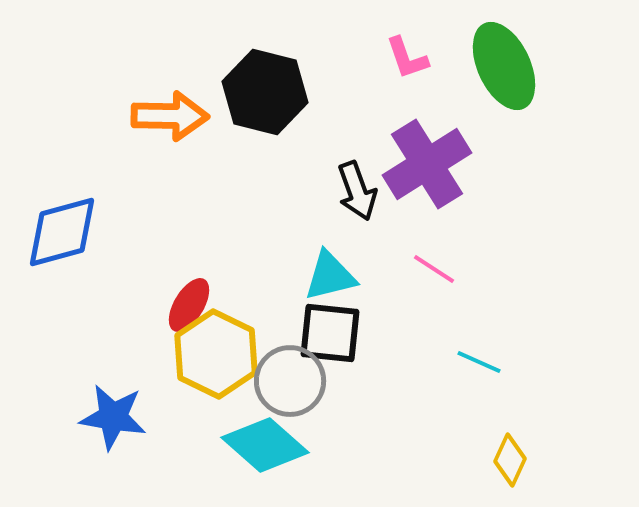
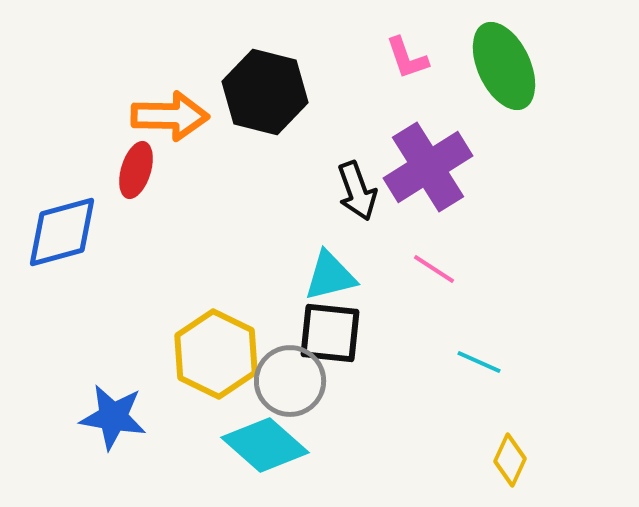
purple cross: moved 1 px right, 3 px down
red ellipse: moved 53 px left, 135 px up; rotated 14 degrees counterclockwise
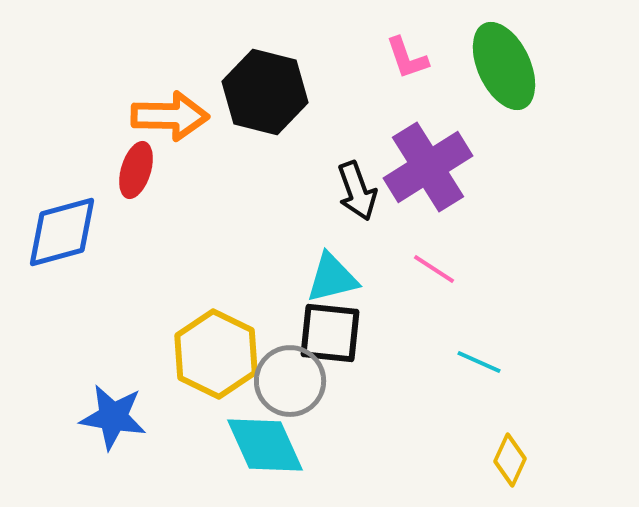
cyan triangle: moved 2 px right, 2 px down
cyan diamond: rotated 24 degrees clockwise
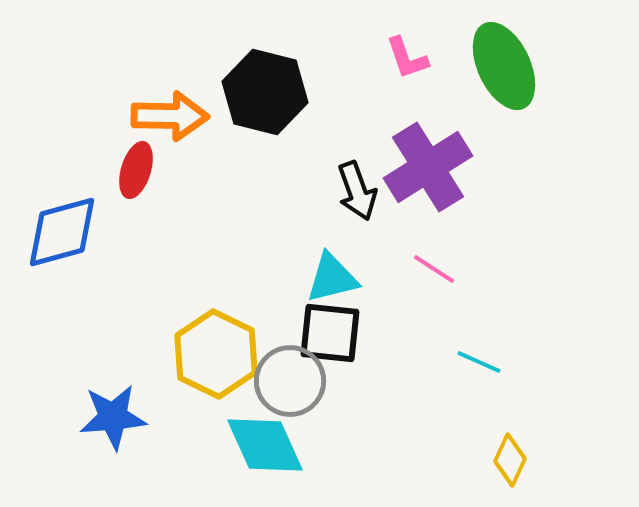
blue star: rotated 14 degrees counterclockwise
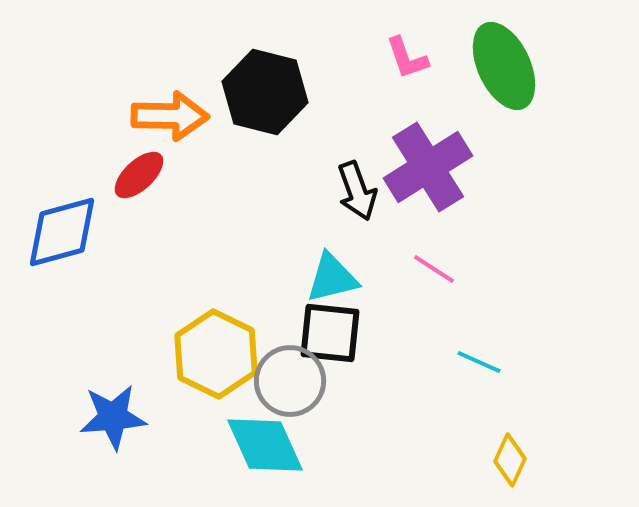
red ellipse: moved 3 px right, 5 px down; rotated 30 degrees clockwise
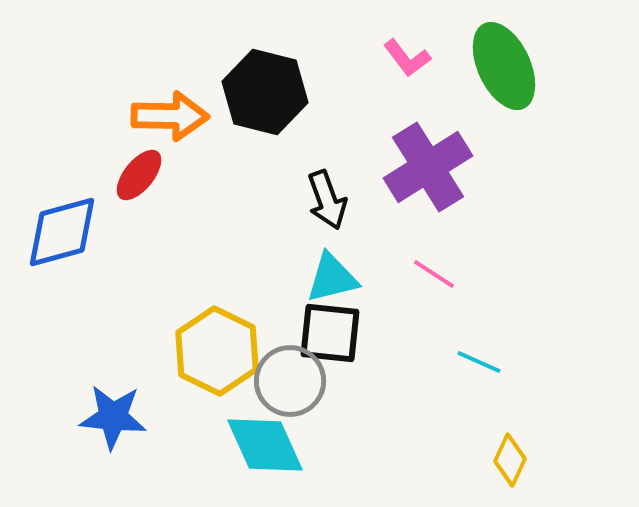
pink L-shape: rotated 18 degrees counterclockwise
red ellipse: rotated 8 degrees counterclockwise
black arrow: moved 30 px left, 9 px down
pink line: moved 5 px down
yellow hexagon: moved 1 px right, 3 px up
blue star: rotated 10 degrees clockwise
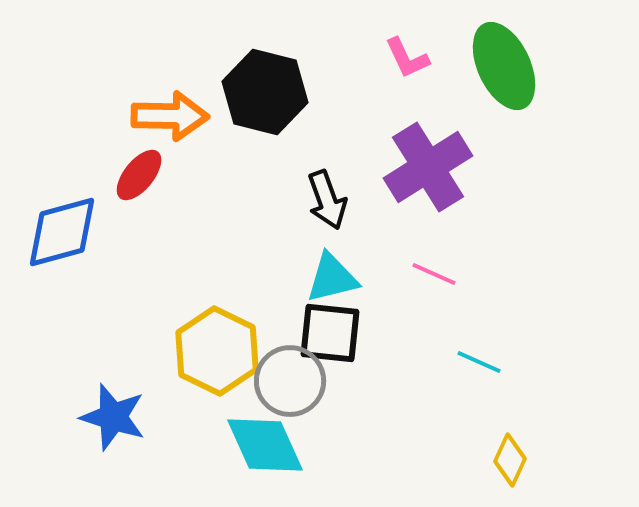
pink L-shape: rotated 12 degrees clockwise
pink line: rotated 9 degrees counterclockwise
blue star: rotated 12 degrees clockwise
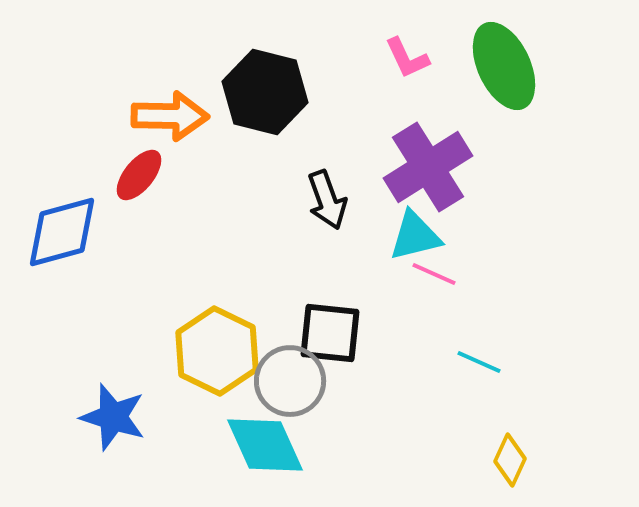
cyan triangle: moved 83 px right, 42 px up
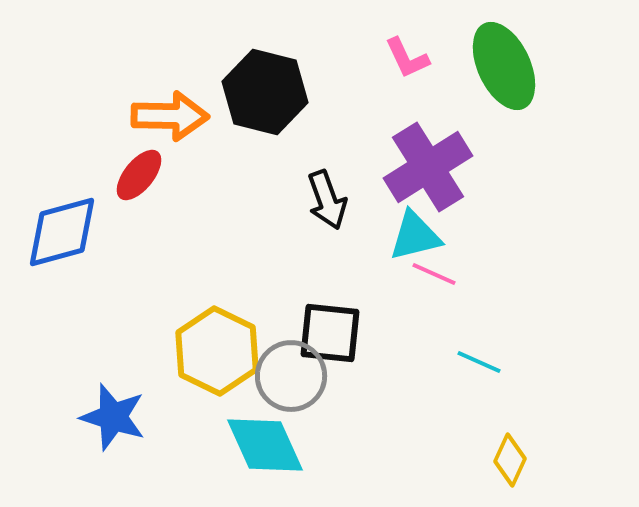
gray circle: moved 1 px right, 5 px up
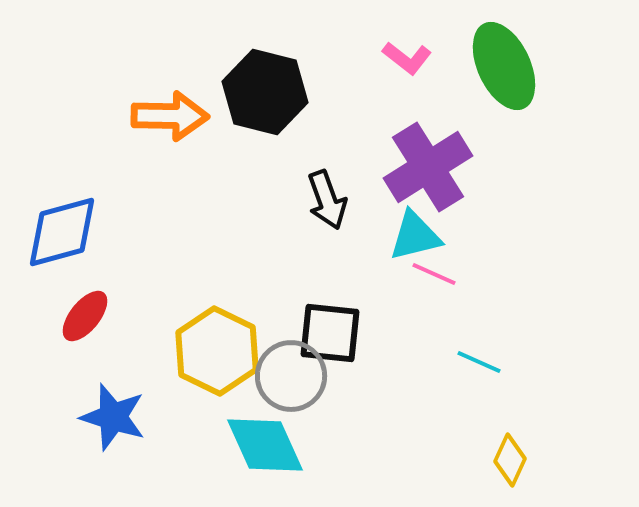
pink L-shape: rotated 27 degrees counterclockwise
red ellipse: moved 54 px left, 141 px down
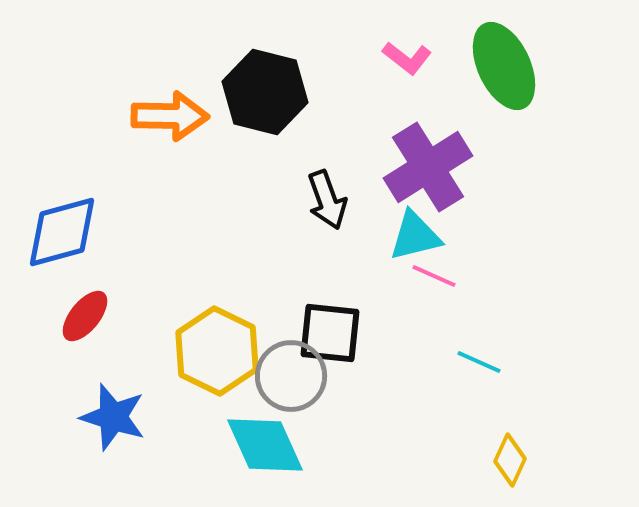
pink line: moved 2 px down
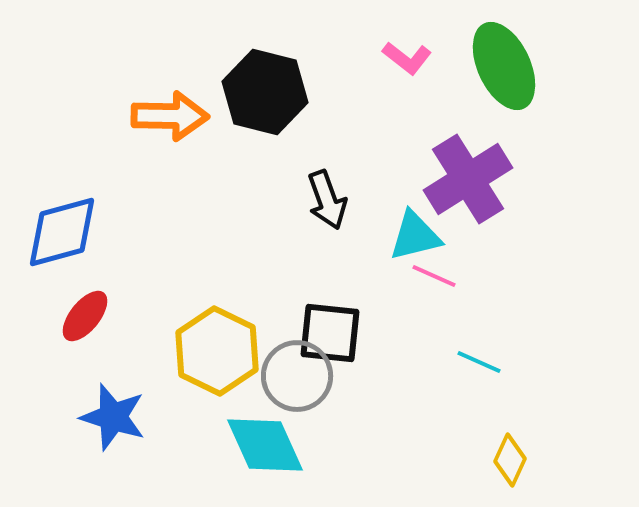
purple cross: moved 40 px right, 12 px down
gray circle: moved 6 px right
